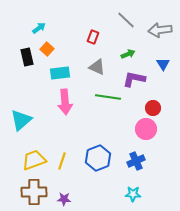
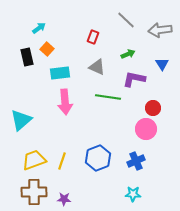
blue triangle: moved 1 px left
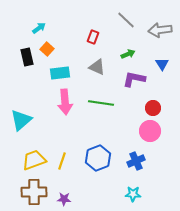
green line: moved 7 px left, 6 px down
pink circle: moved 4 px right, 2 px down
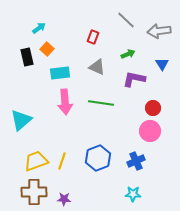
gray arrow: moved 1 px left, 1 px down
yellow trapezoid: moved 2 px right, 1 px down
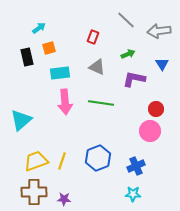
orange square: moved 2 px right, 1 px up; rotated 32 degrees clockwise
red circle: moved 3 px right, 1 px down
blue cross: moved 5 px down
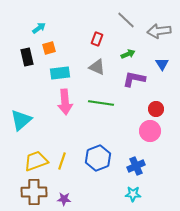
red rectangle: moved 4 px right, 2 px down
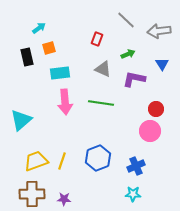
gray triangle: moved 6 px right, 2 px down
brown cross: moved 2 px left, 2 px down
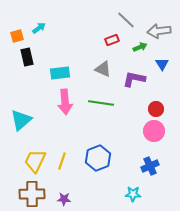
red rectangle: moved 15 px right, 1 px down; rotated 48 degrees clockwise
orange square: moved 32 px left, 12 px up
green arrow: moved 12 px right, 7 px up
pink circle: moved 4 px right
yellow trapezoid: moved 1 px left; rotated 45 degrees counterclockwise
blue cross: moved 14 px right
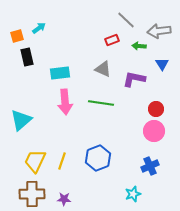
green arrow: moved 1 px left, 1 px up; rotated 152 degrees counterclockwise
cyan star: rotated 21 degrees counterclockwise
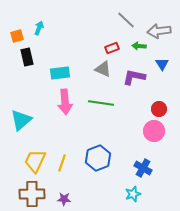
cyan arrow: rotated 32 degrees counterclockwise
red rectangle: moved 8 px down
purple L-shape: moved 2 px up
red circle: moved 3 px right
yellow line: moved 2 px down
blue cross: moved 7 px left, 2 px down; rotated 36 degrees counterclockwise
